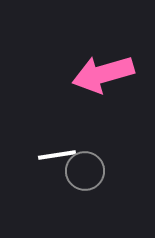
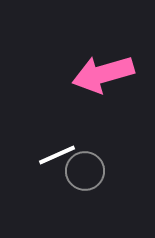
white line: rotated 15 degrees counterclockwise
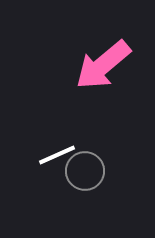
pink arrow: moved 9 px up; rotated 24 degrees counterclockwise
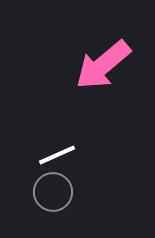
gray circle: moved 32 px left, 21 px down
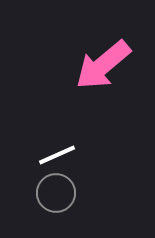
gray circle: moved 3 px right, 1 px down
